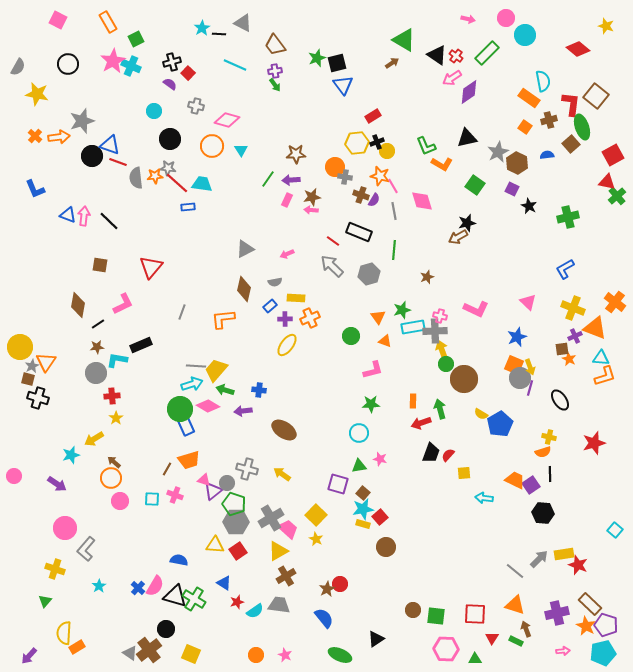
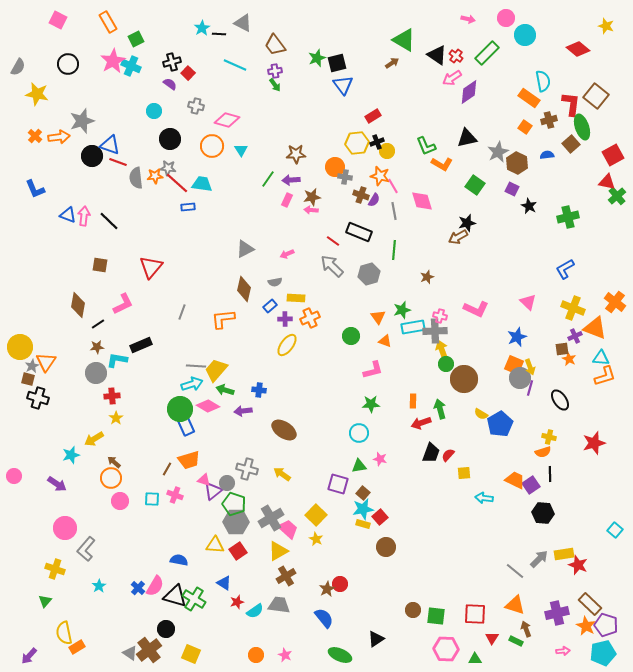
yellow semicircle at (64, 633): rotated 15 degrees counterclockwise
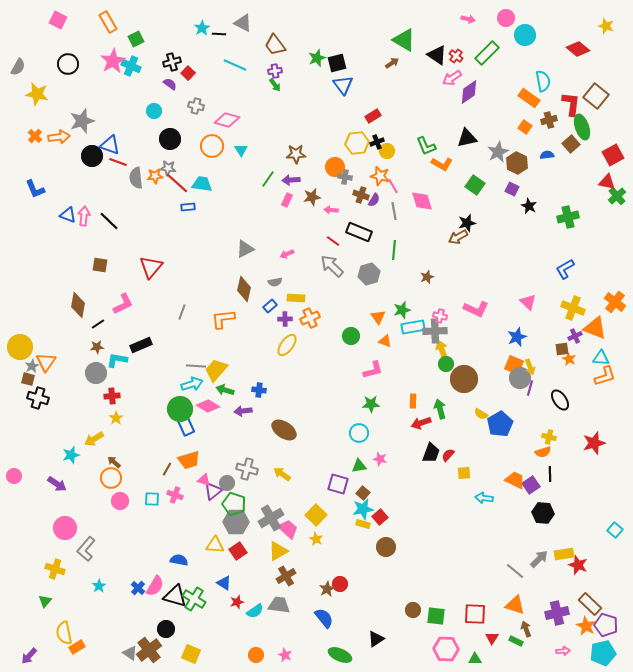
pink arrow at (311, 210): moved 20 px right
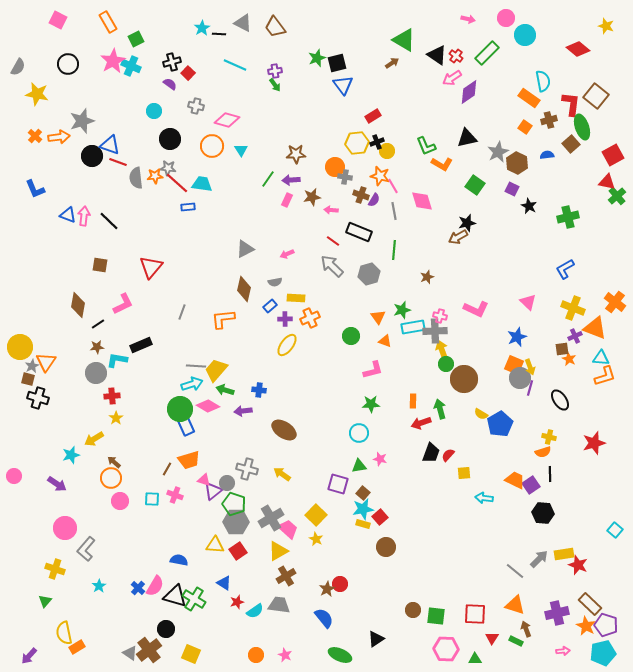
brown trapezoid at (275, 45): moved 18 px up
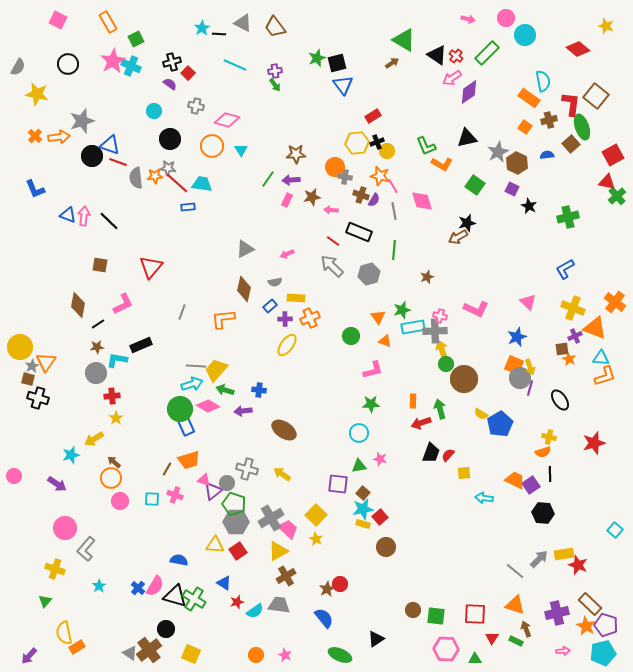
purple square at (338, 484): rotated 10 degrees counterclockwise
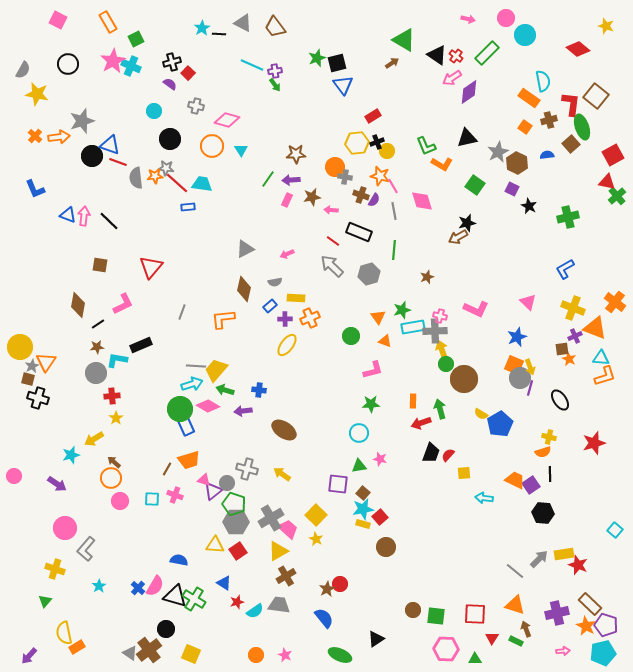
cyan line at (235, 65): moved 17 px right
gray semicircle at (18, 67): moved 5 px right, 3 px down
gray star at (168, 168): moved 2 px left
